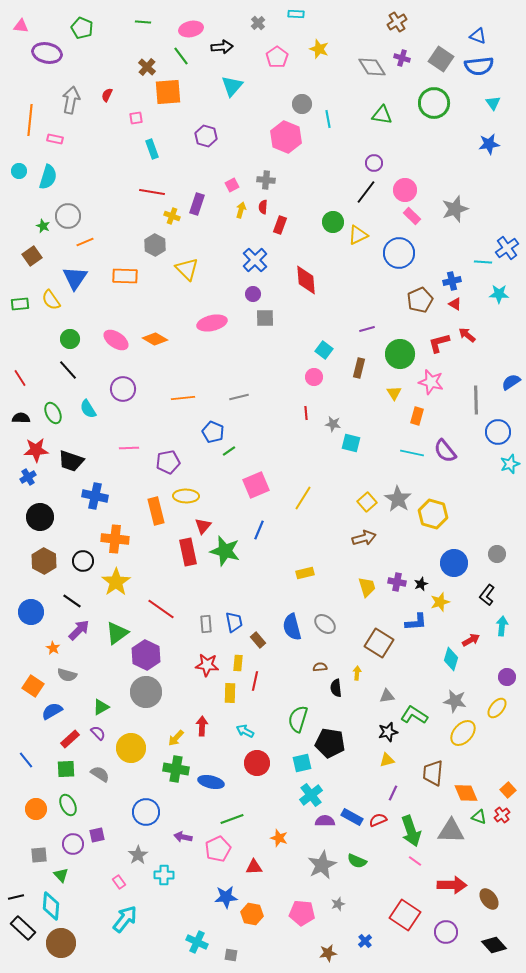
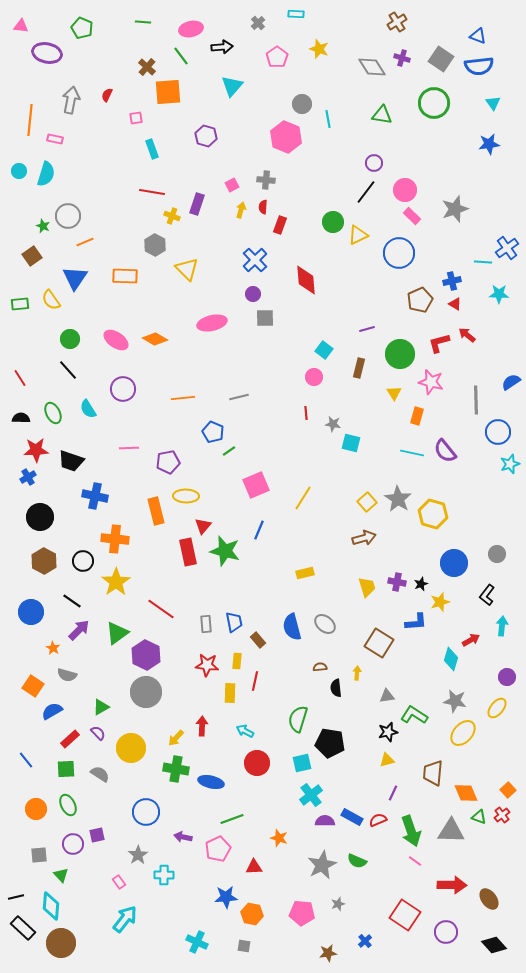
cyan semicircle at (48, 177): moved 2 px left, 3 px up
yellow rectangle at (238, 663): moved 1 px left, 2 px up
gray square at (231, 955): moved 13 px right, 9 px up
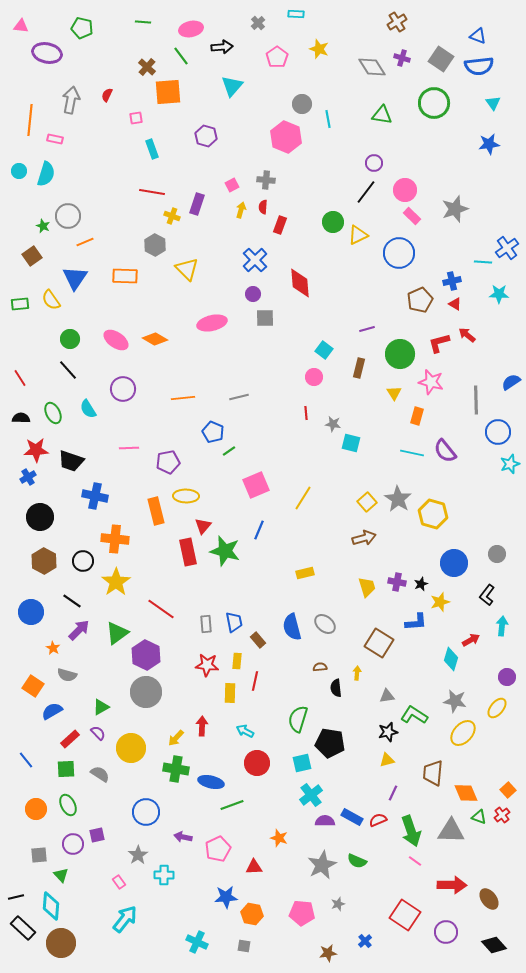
green pentagon at (82, 28): rotated 10 degrees counterclockwise
red diamond at (306, 280): moved 6 px left, 3 px down
green line at (232, 819): moved 14 px up
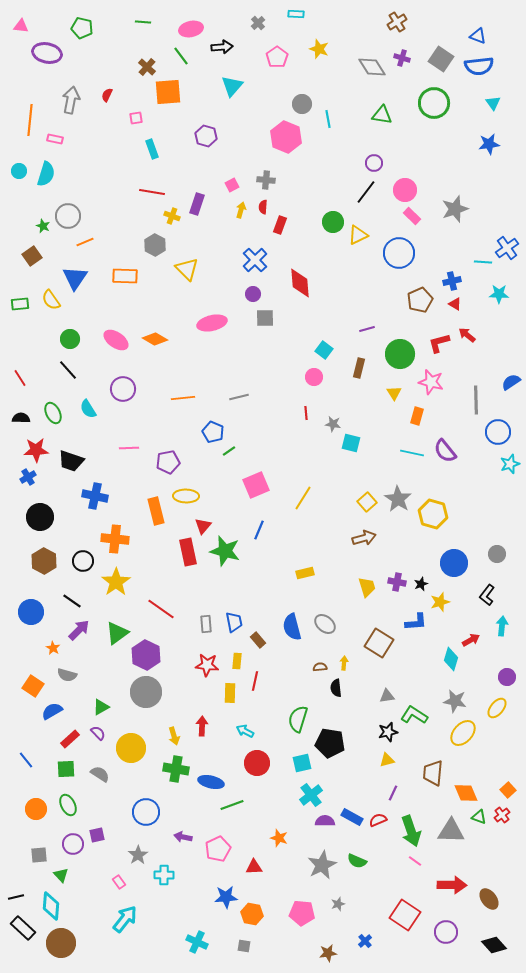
yellow arrow at (357, 673): moved 13 px left, 10 px up
yellow arrow at (176, 738): moved 2 px left, 2 px up; rotated 60 degrees counterclockwise
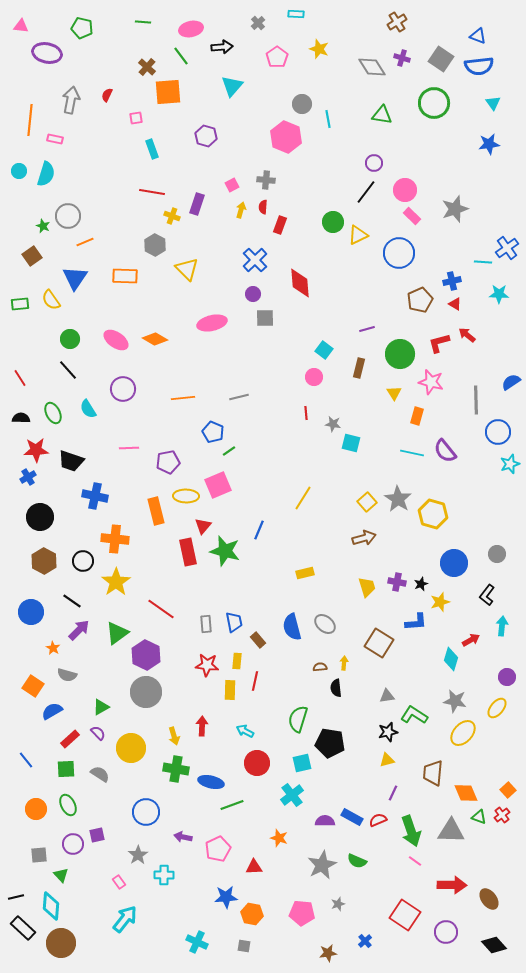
pink square at (256, 485): moved 38 px left
yellow rectangle at (230, 693): moved 3 px up
cyan cross at (311, 795): moved 19 px left
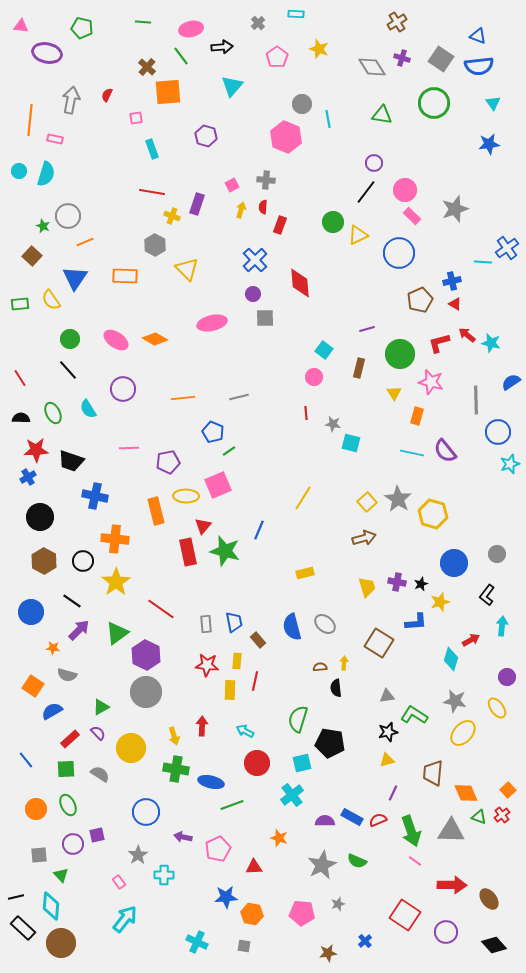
brown square at (32, 256): rotated 12 degrees counterclockwise
cyan star at (499, 294): moved 8 px left, 49 px down; rotated 12 degrees clockwise
orange star at (53, 648): rotated 24 degrees counterclockwise
yellow ellipse at (497, 708): rotated 75 degrees counterclockwise
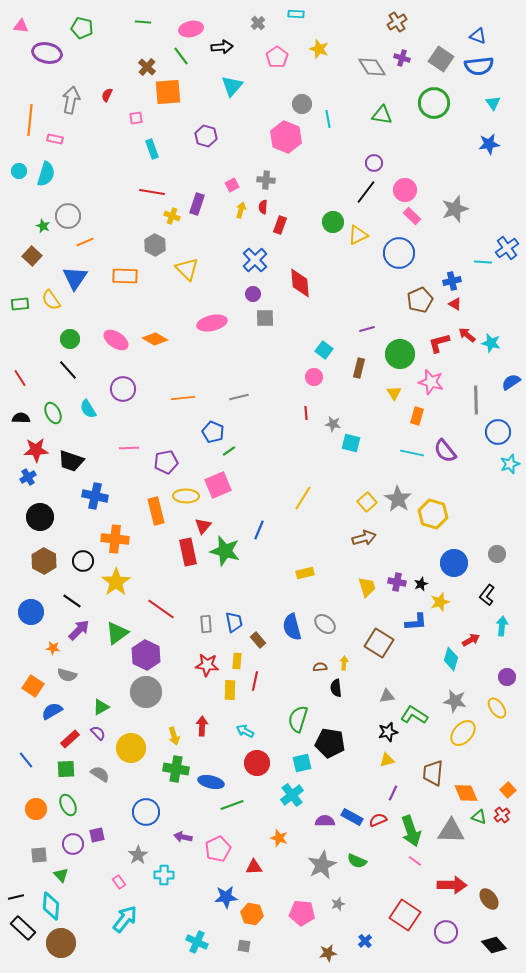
purple pentagon at (168, 462): moved 2 px left
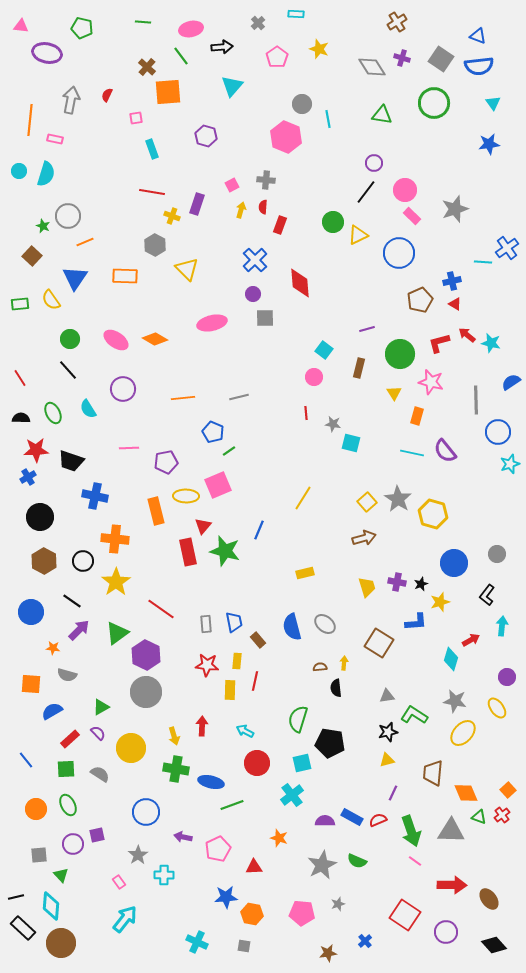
orange square at (33, 686): moved 2 px left, 2 px up; rotated 30 degrees counterclockwise
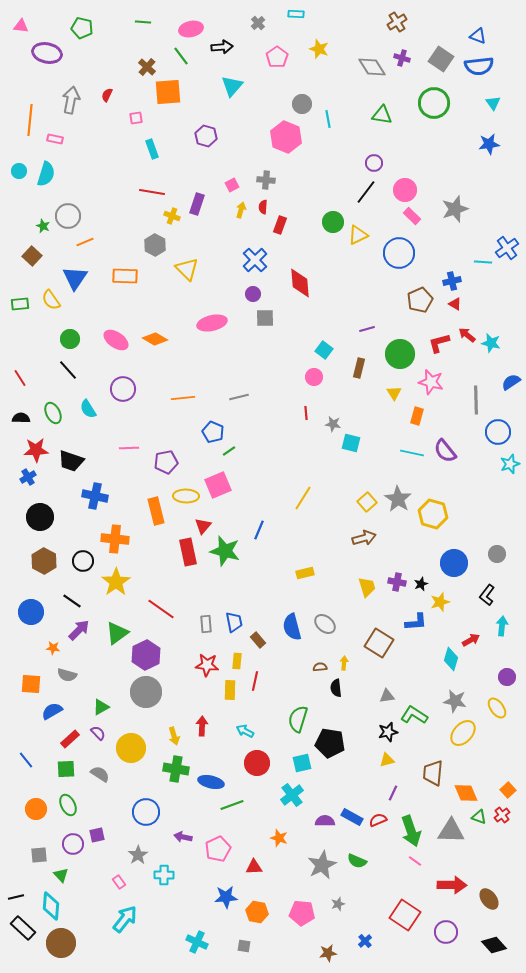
purple hexagon at (146, 655): rotated 8 degrees clockwise
orange hexagon at (252, 914): moved 5 px right, 2 px up
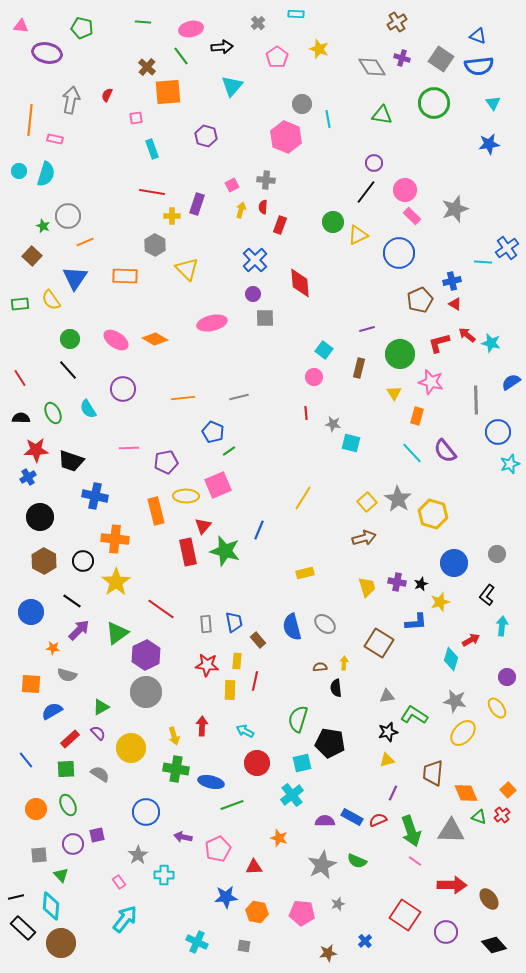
yellow cross at (172, 216): rotated 21 degrees counterclockwise
cyan line at (412, 453): rotated 35 degrees clockwise
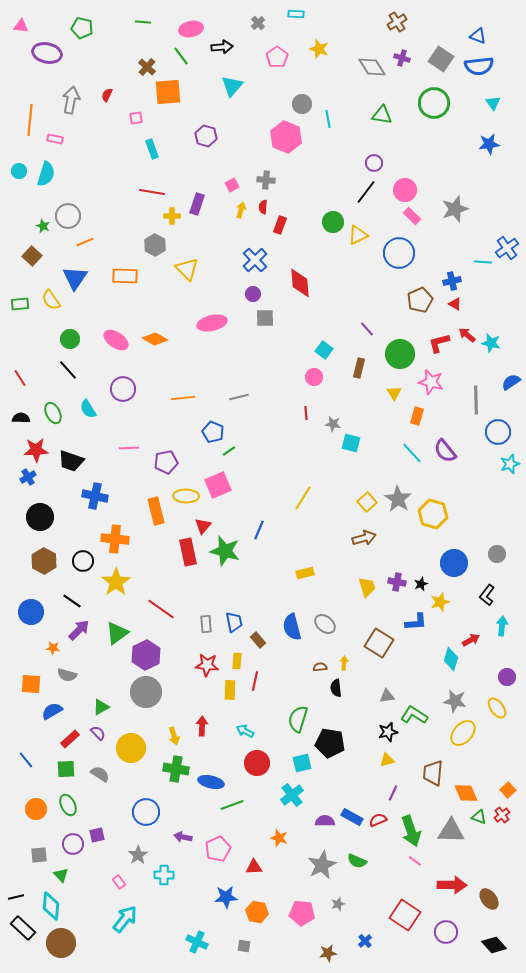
purple line at (367, 329): rotated 63 degrees clockwise
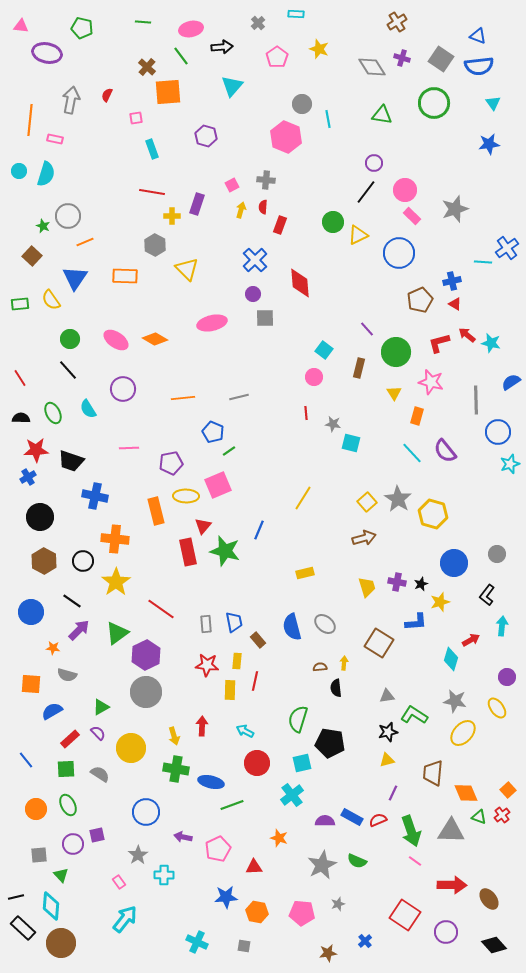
green circle at (400, 354): moved 4 px left, 2 px up
purple pentagon at (166, 462): moved 5 px right, 1 px down
